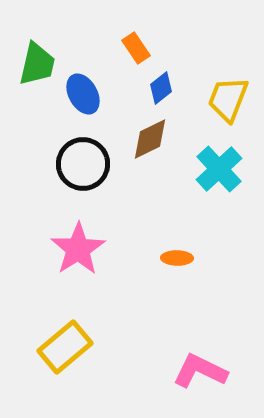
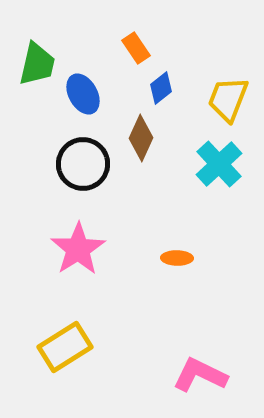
brown diamond: moved 9 px left, 1 px up; rotated 39 degrees counterclockwise
cyan cross: moved 5 px up
yellow rectangle: rotated 8 degrees clockwise
pink L-shape: moved 4 px down
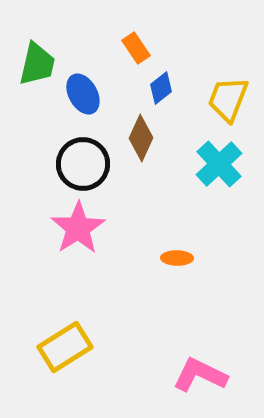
pink star: moved 21 px up
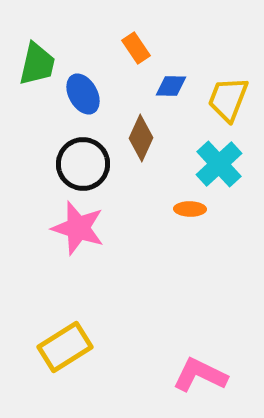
blue diamond: moved 10 px right, 2 px up; rotated 40 degrees clockwise
pink star: rotated 22 degrees counterclockwise
orange ellipse: moved 13 px right, 49 px up
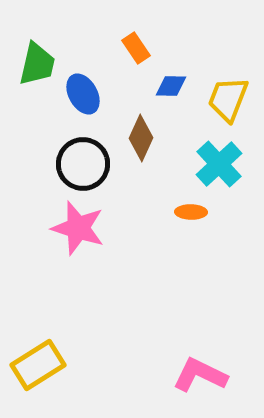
orange ellipse: moved 1 px right, 3 px down
yellow rectangle: moved 27 px left, 18 px down
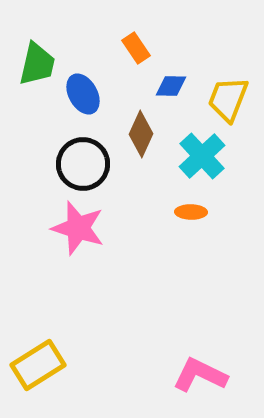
brown diamond: moved 4 px up
cyan cross: moved 17 px left, 8 px up
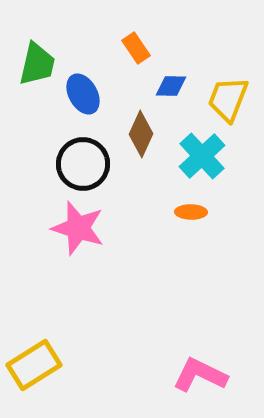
yellow rectangle: moved 4 px left
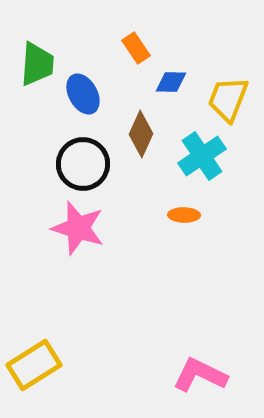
green trapezoid: rotated 9 degrees counterclockwise
blue diamond: moved 4 px up
cyan cross: rotated 9 degrees clockwise
orange ellipse: moved 7 px left, 3 px down
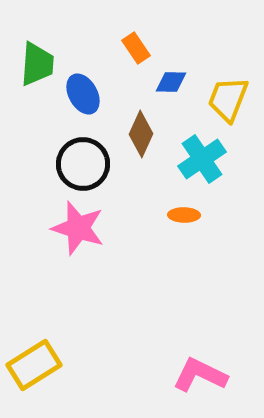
cyan cross: moved 3 px down
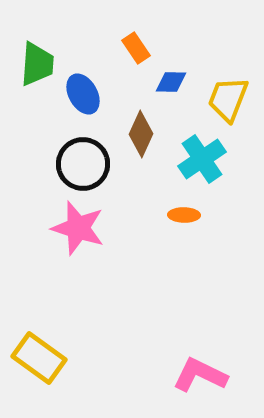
yellow rectangle: moved 5 px right, 7 px up; rotated 68 degrees clockwise
